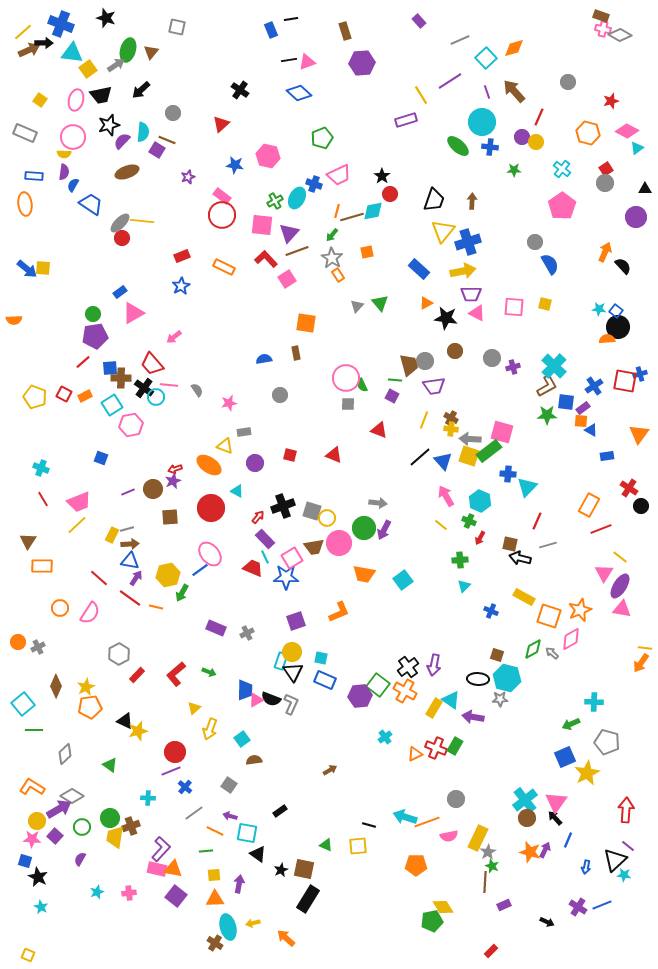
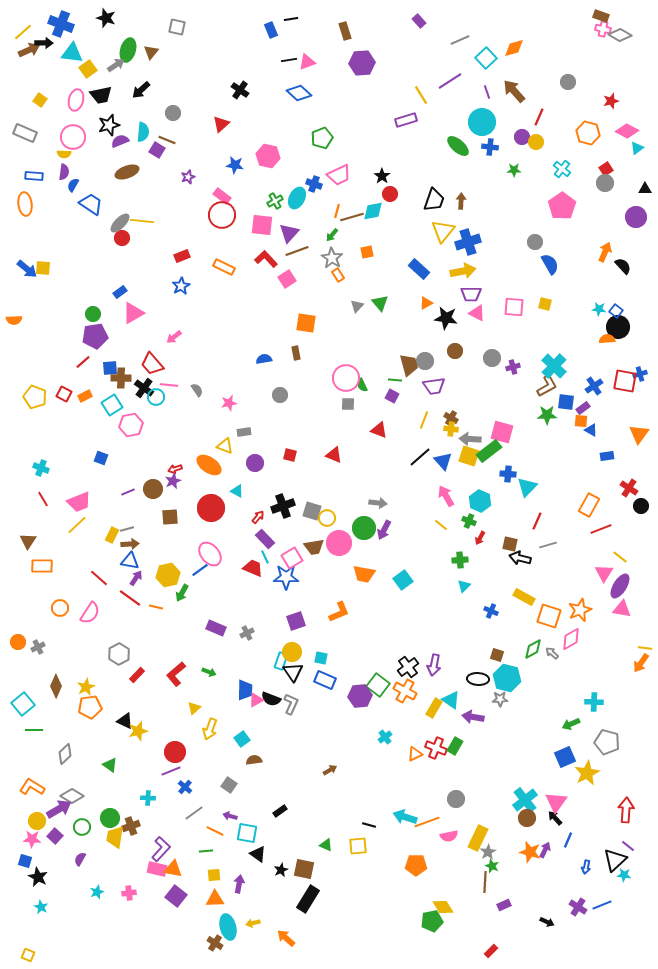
purple semicircle at (122, 141): moved 2 px left; rotated 24 degrees clockwise
brown arrow at (472, 201): moved 11 px left
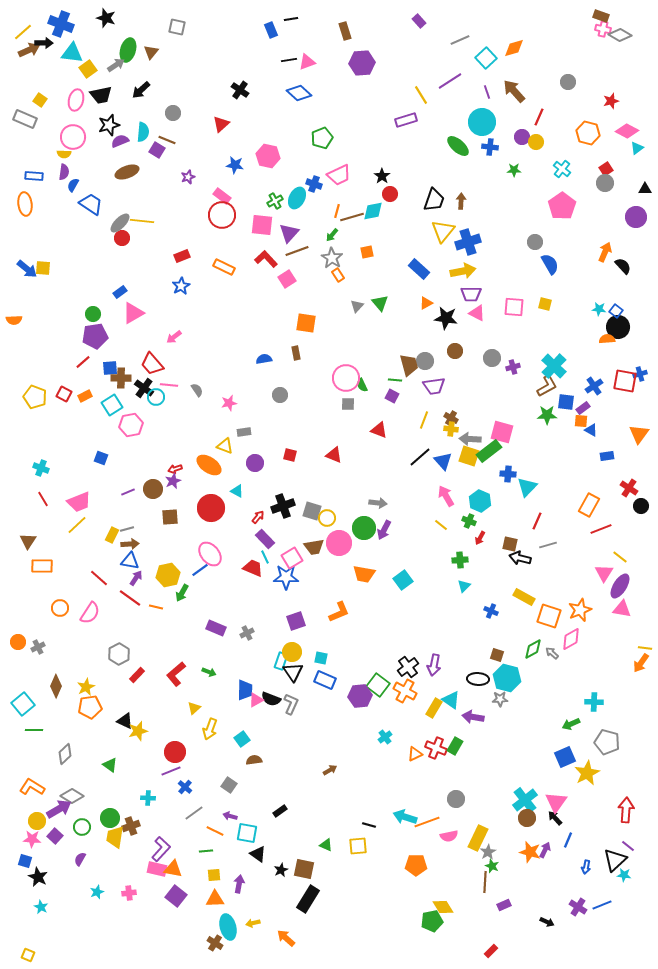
gray rectangle at (25, 133): moved 14 px up
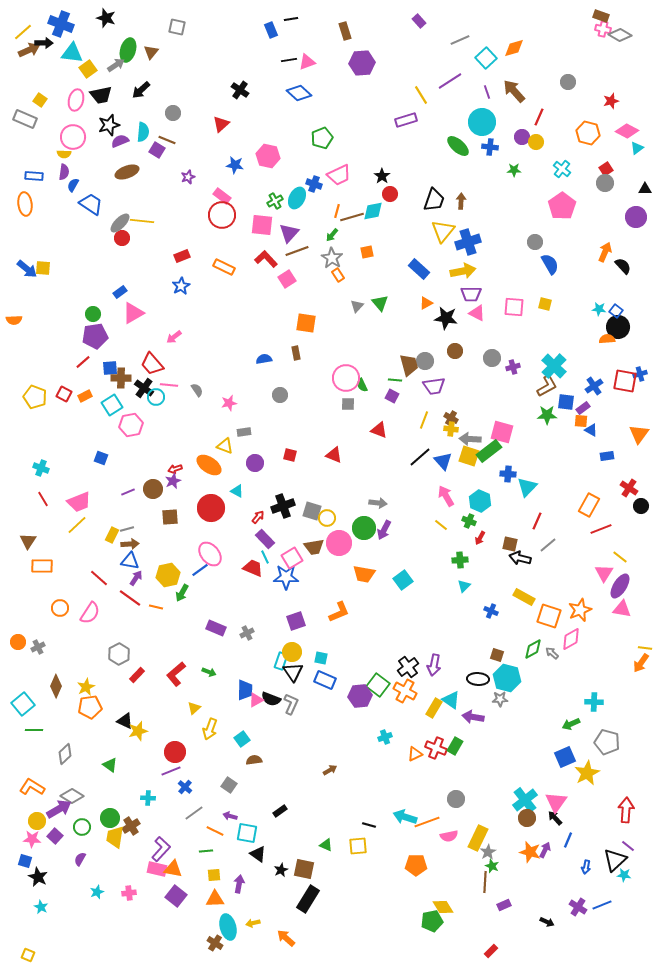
gray line at (548, 545): rotated 24 degrees counterclockwise
cyan cross at (385, 737): rotated 16 degrees clockwise
brown cross at (131, 826): rotated 12 degrees counterclockwise
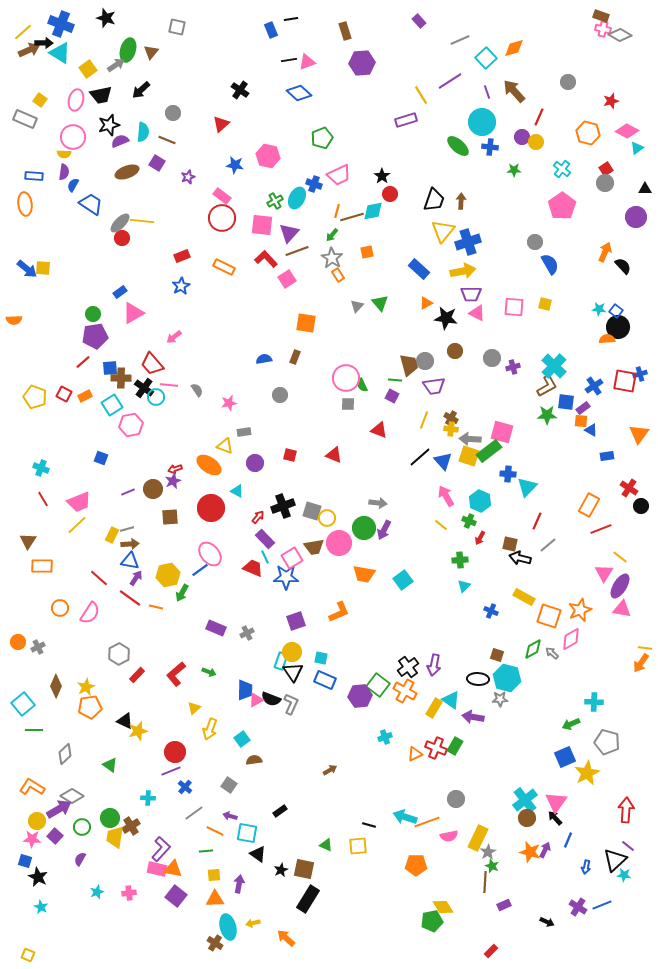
cyan triangle at (72, 53): moved 12 px left; rotated 25 degrees clockwise
purple square at (157, 150): moved 13 px down
red circle at (222, 215): moved 3 px down
brown rectangle at (296, 353): moved 1 px left, 4 px down; rotated 32 degrees clockwise
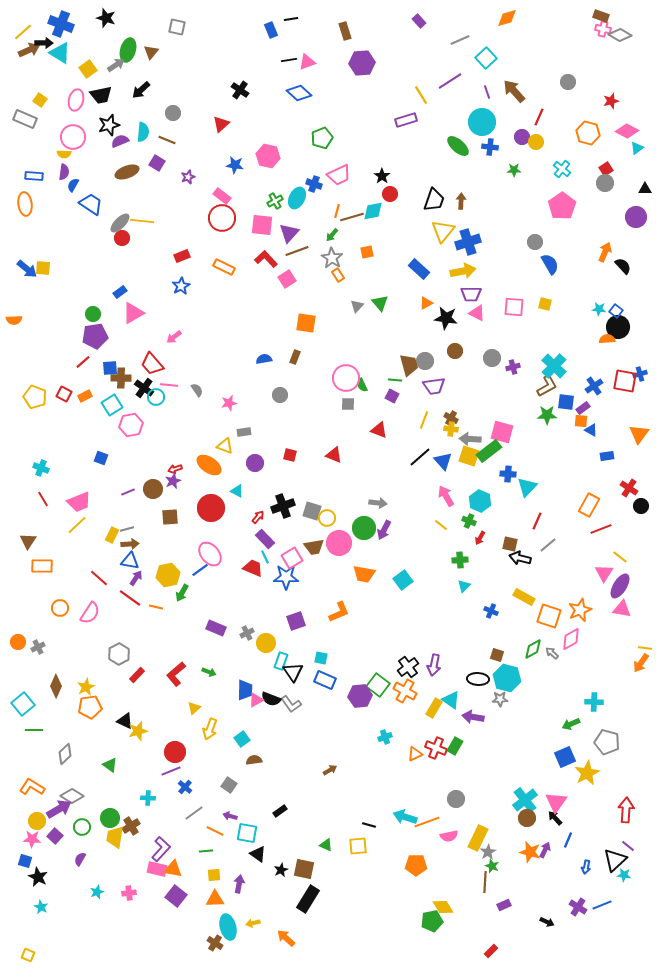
orange diamond at (514, 48): moved 7 px left, 30 px up
yellow circle at (292, 652): moved 26 px left, 9 px up
gray L-shape at (291, 704): rotated 120 degrees clockwise
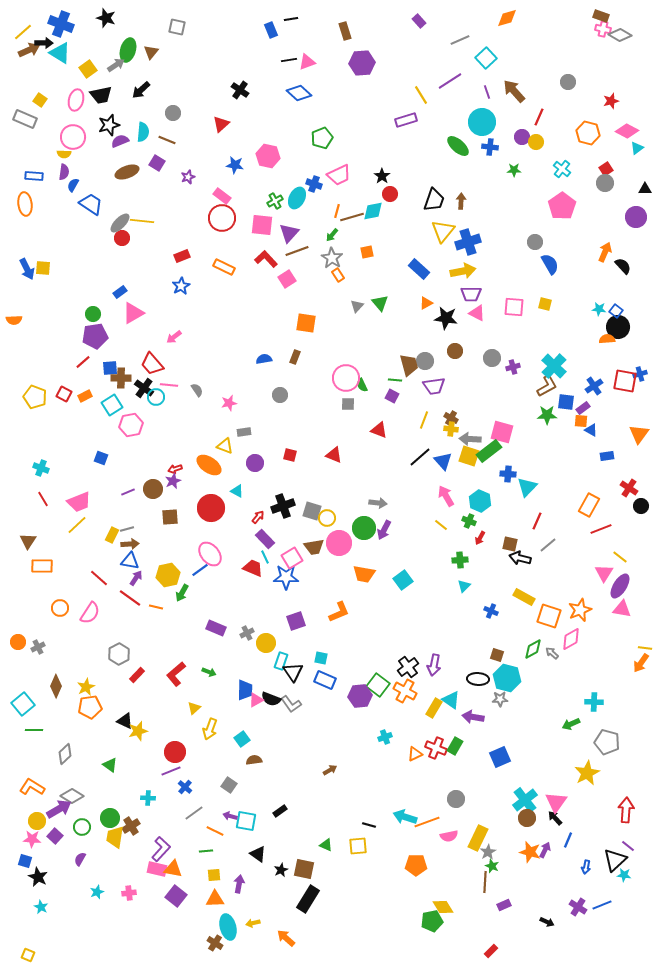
blue arrow at (27, 269): rotated 25 degrees clockwise
blue square at (565, 757): moved 65 px left
cyan square at (247, 833): moved 1 px left, 12 px up
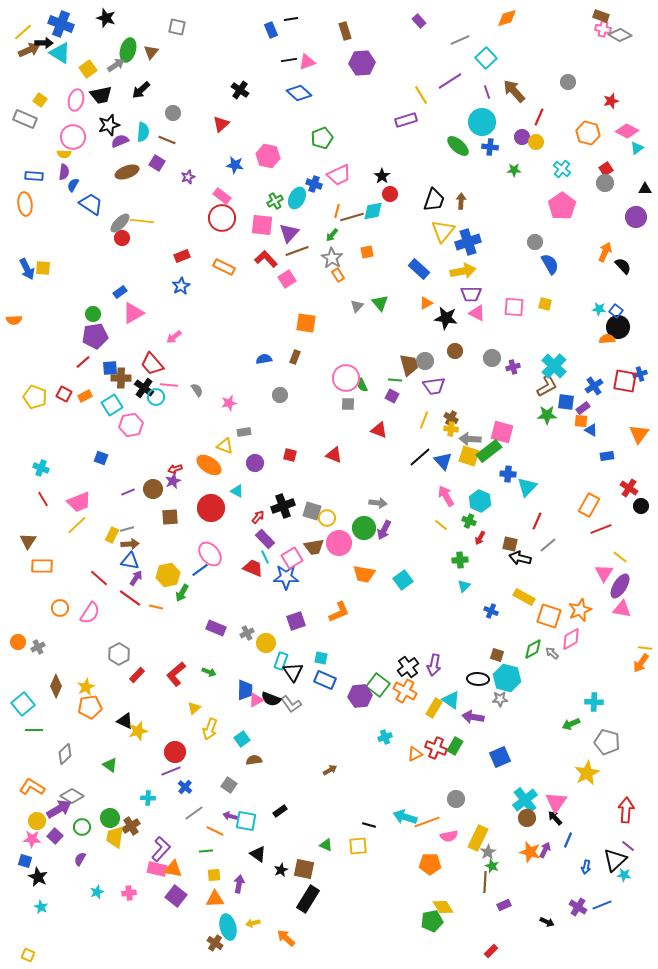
orange pentagon at (416, 865): moved 14 px right, 1 px up
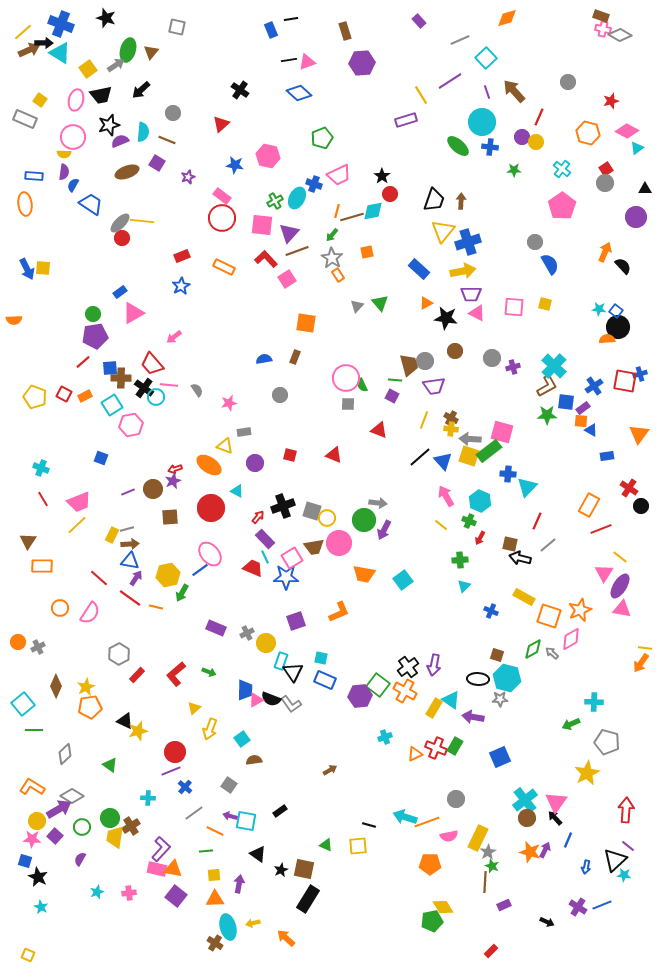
green circle at (364, 528): moved 8 px up
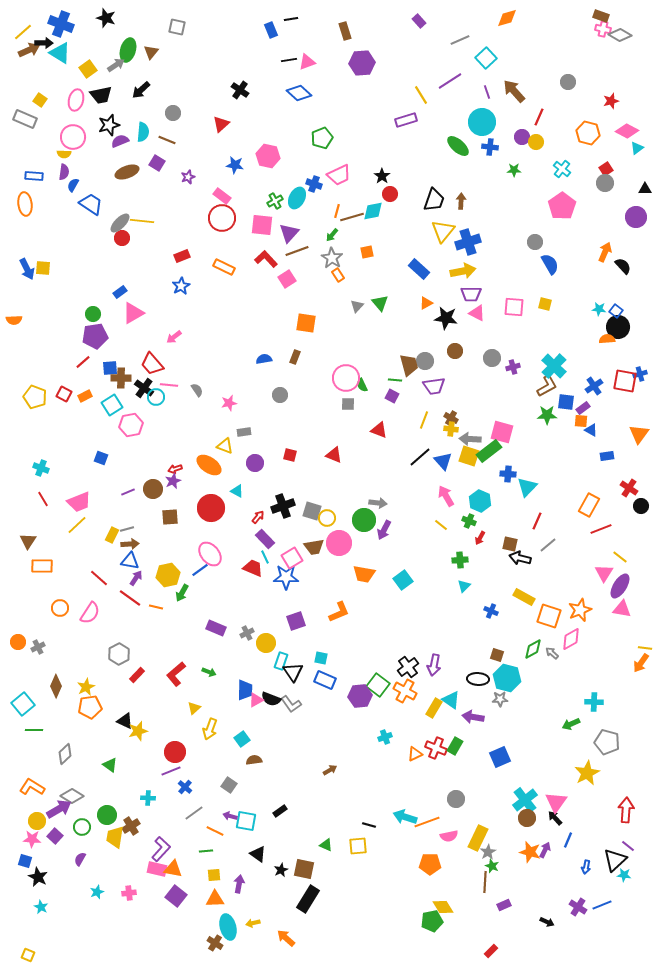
green circle at (110, 818): moved 3 px left, 3 px up
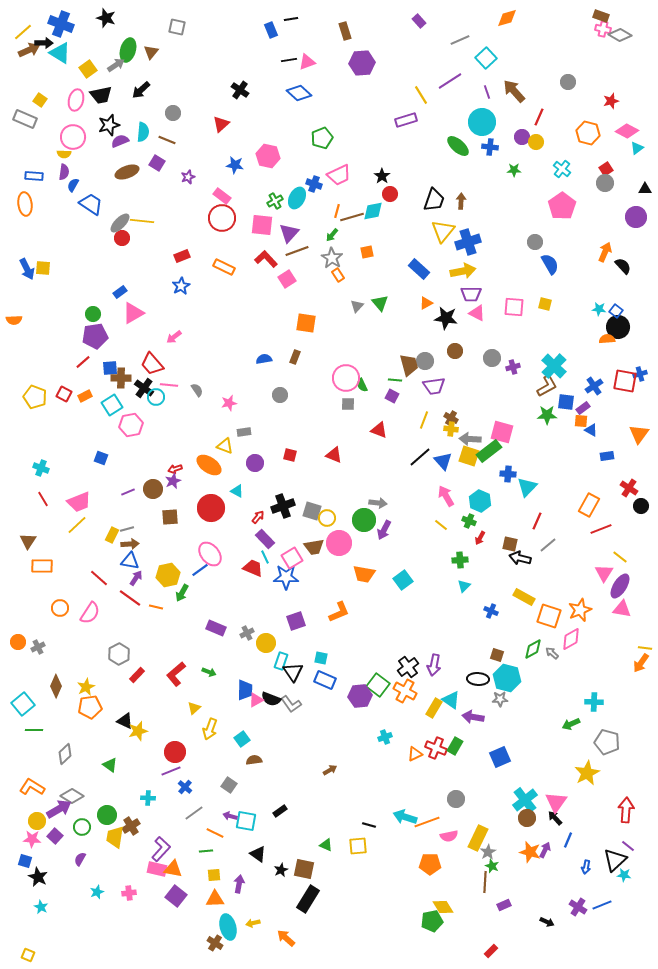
orange line at (215, 831): moved 2 px down
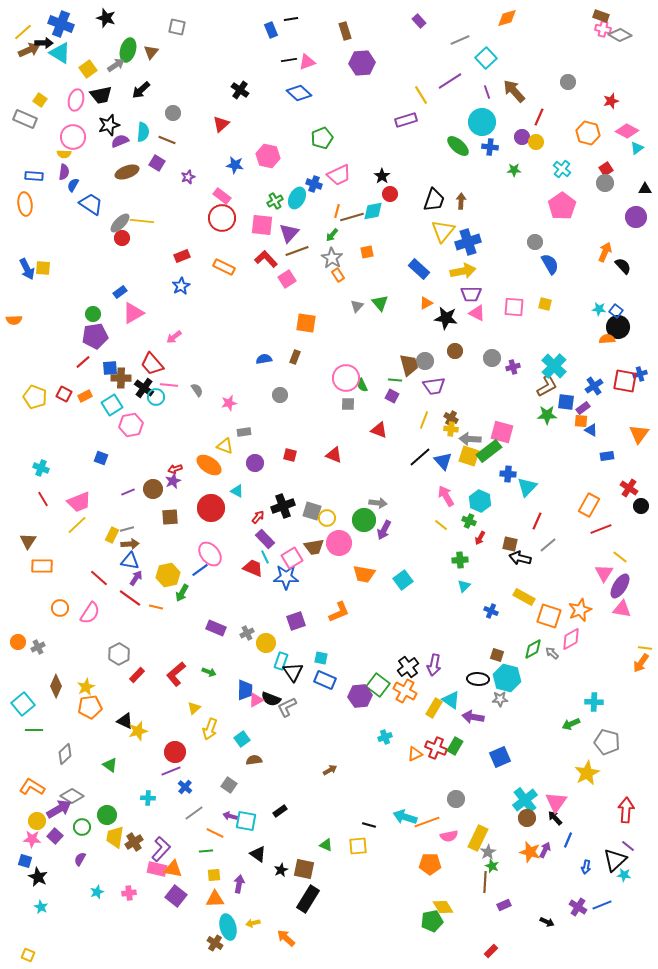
gray L-shape at (291, 704): moved 4 px left, 3 px down; rotated 100 degrees clockwise
brown cross at (131, 826): moved 3 px right, 16 px down
